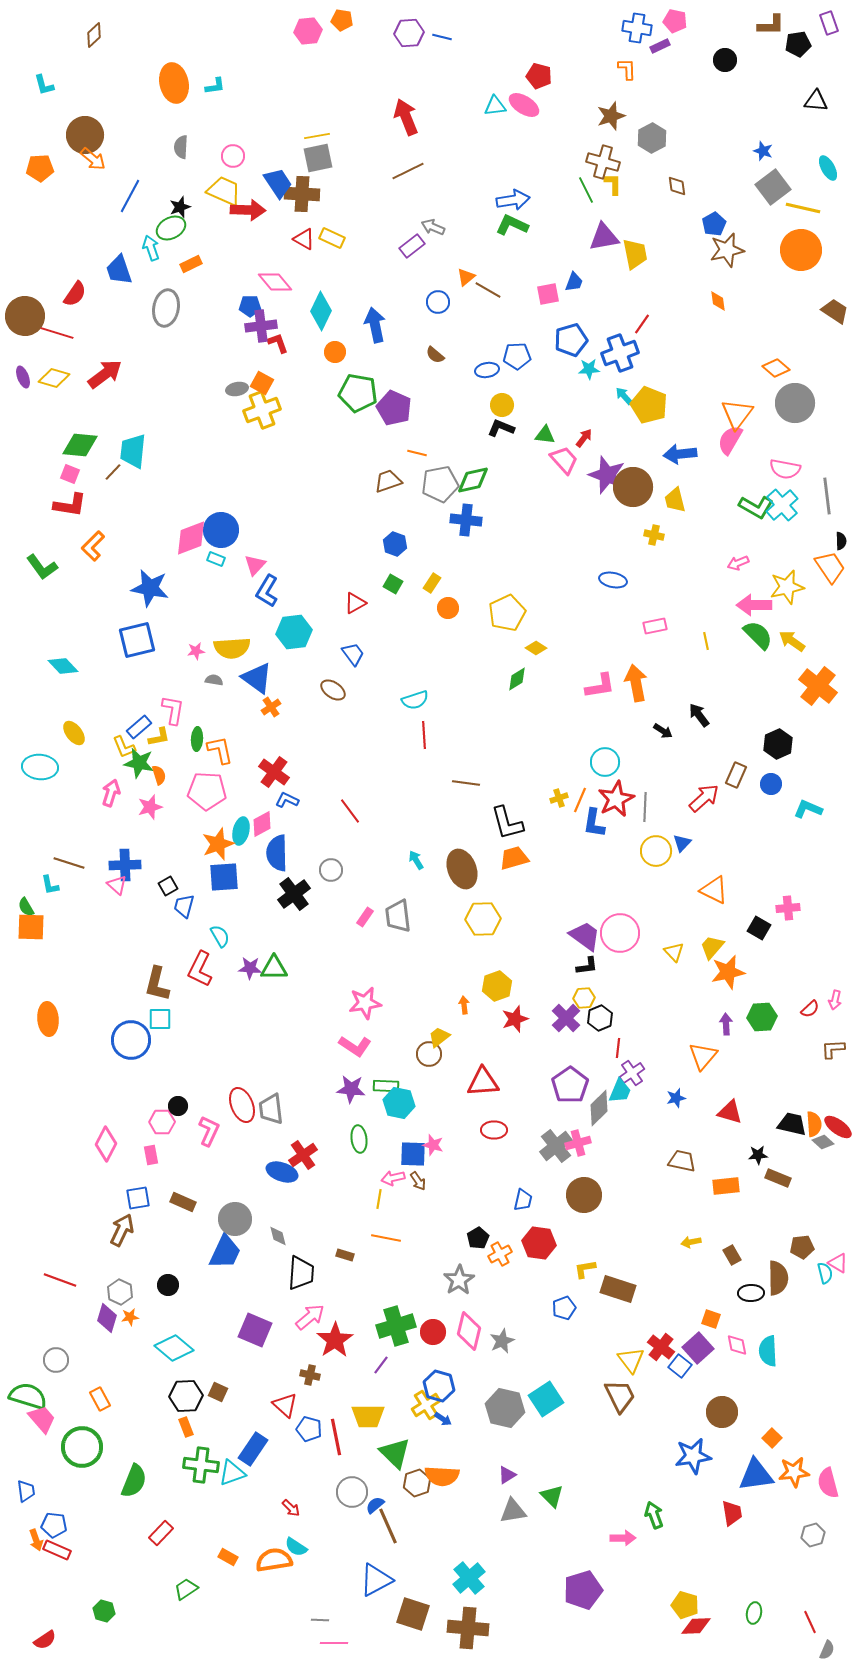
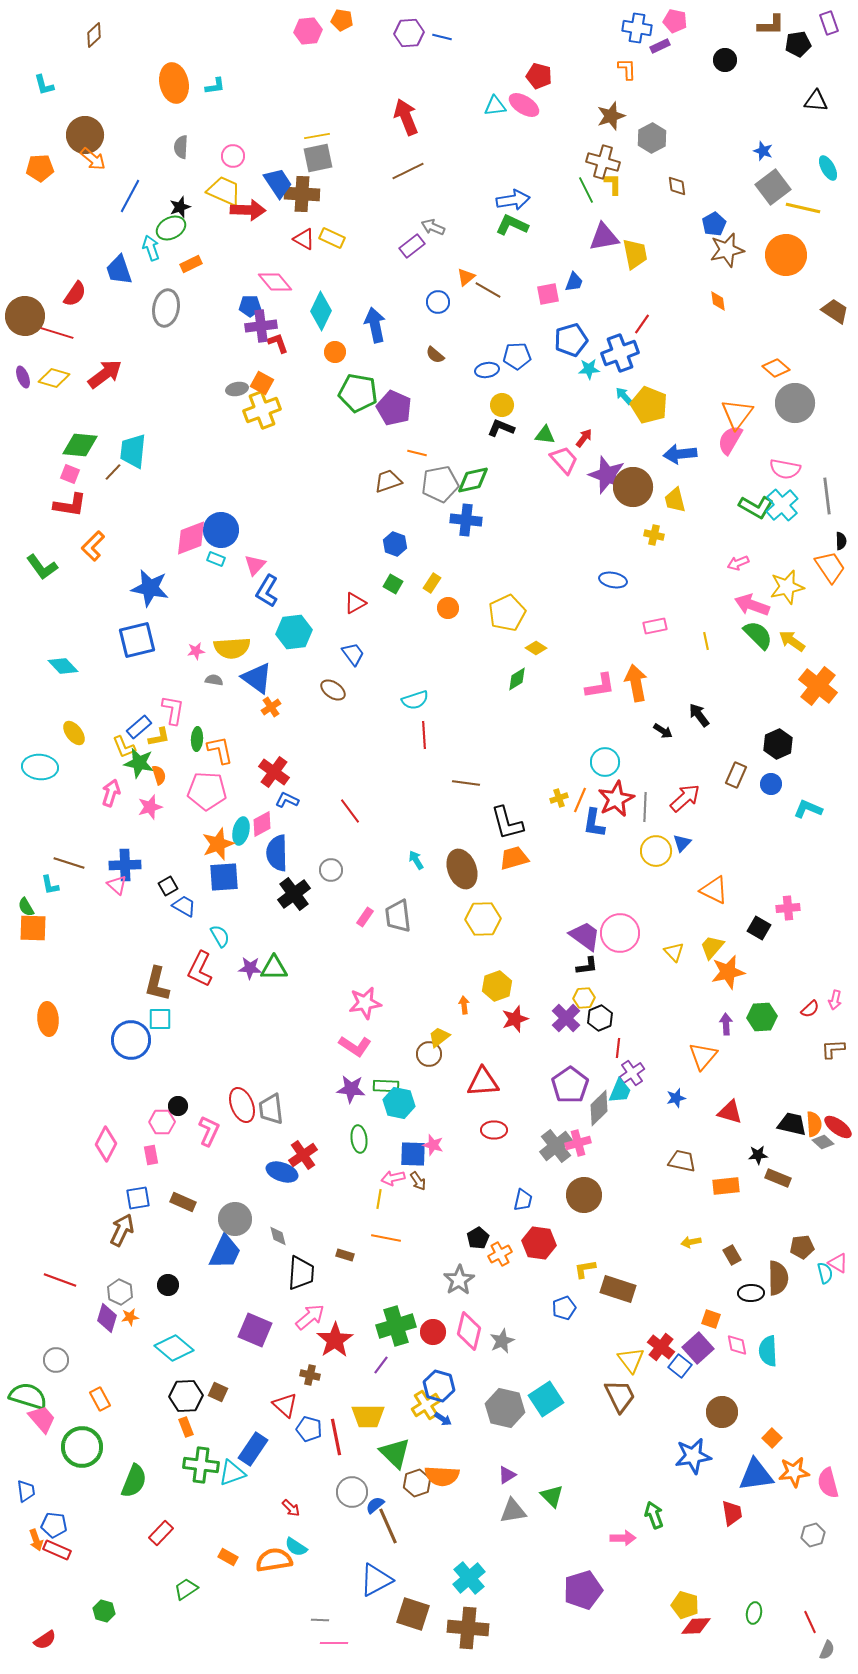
orange circle at (801, 250): moved 15 px left, 5 px down
pink arrow at (754, 605): moved 2 px left; rotated 20 degrees clockwise
red arrow at (704, 798): moved 19 px left
blue trapezoid at (184, 906): rotated 105 degrees clockwise
orange square at (31, 927): moved 2 px right, 1 px down
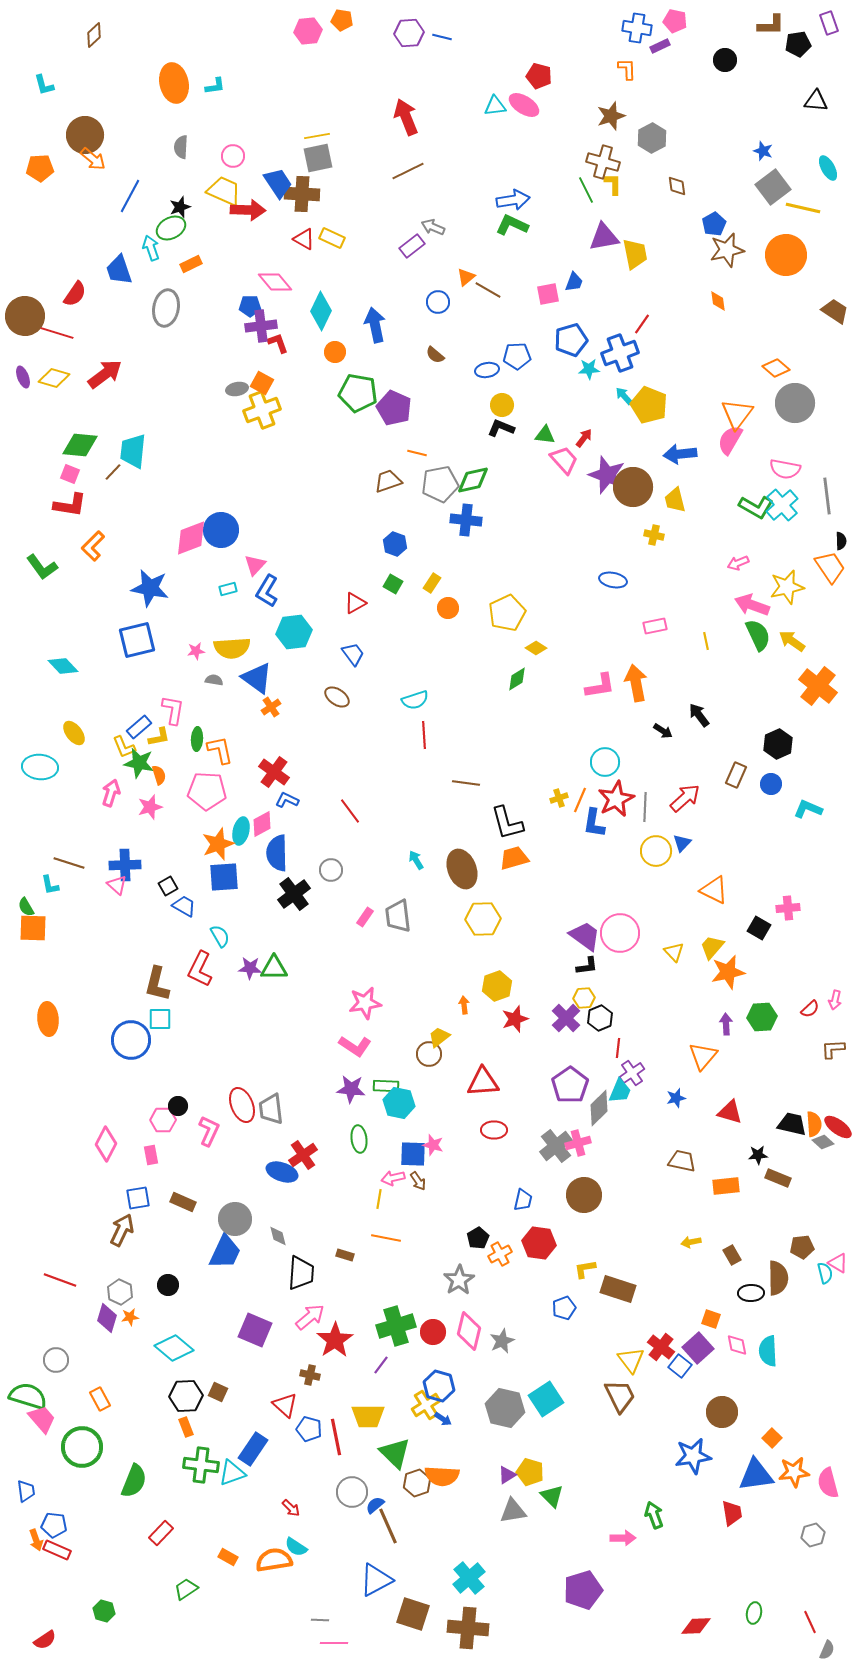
cyan rectangle at (216, 559): moved 12 px right, 30 px down; rotated 36 degrees counterclockwise
green semicircle at (758, 635): rotated 20 degrees clockwise
brown ellipse at (333, 690): moved 4 px right, 7 px down
pink hexagon at (162, 1122): moved 1 px right, 2 px up
yellow pentagon at (685, 1605): moved 155 px left, 133 px up
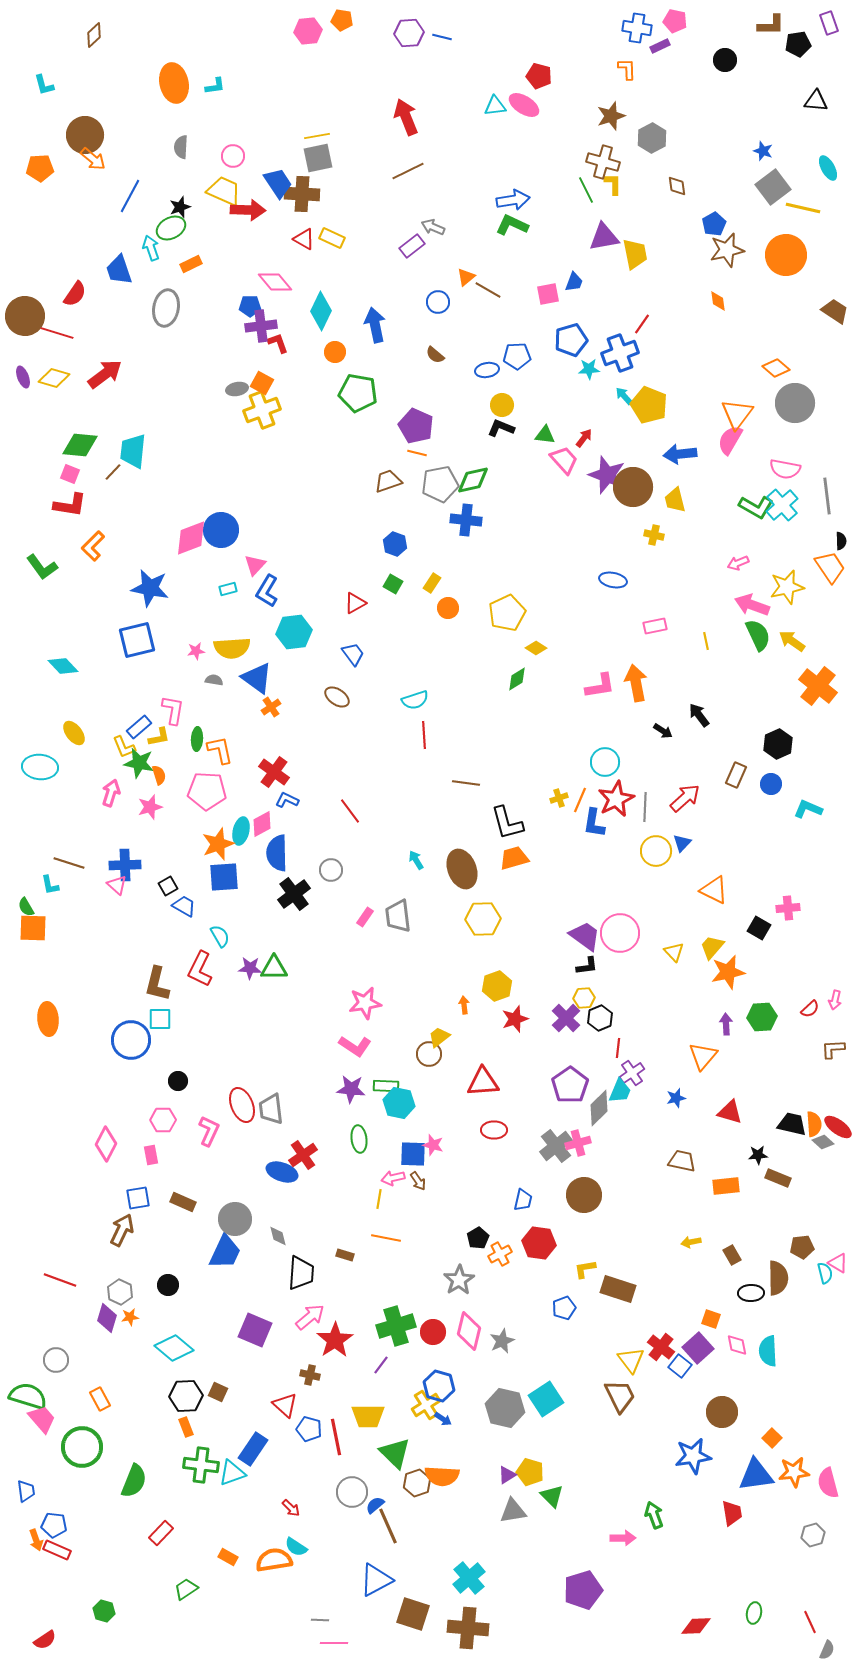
purple pentagon at (394, 408): moved 22 px right, 18 px down
black circle at (178, 1106): moved 25 px up
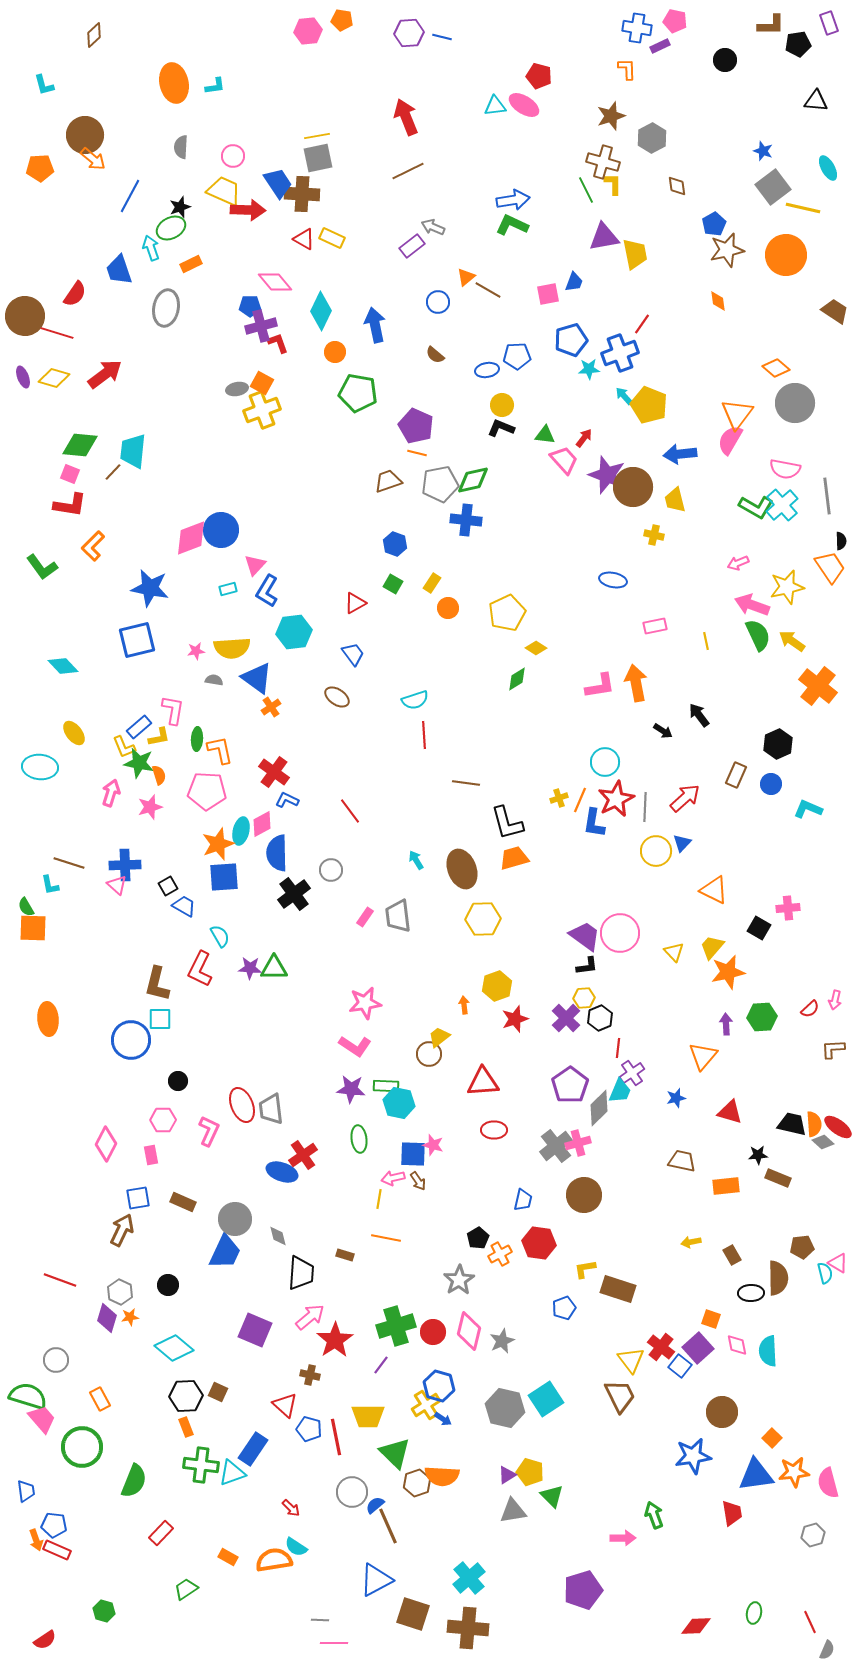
purple cross at (261, 326): rotated 8 degrees counterclockwise
